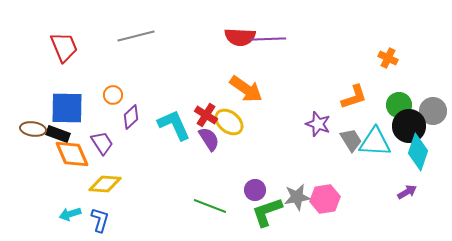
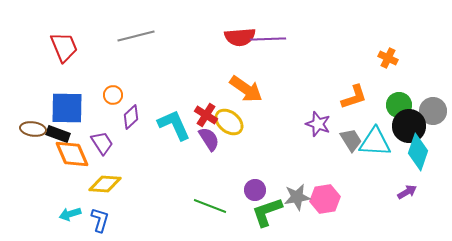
red semicircle: rotated 8 degrees counterclockwise
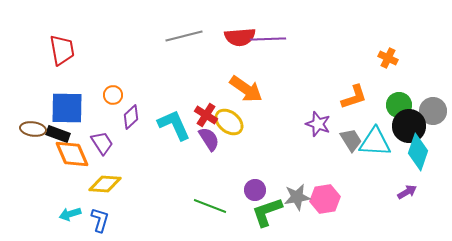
gray line: moved 48 px right
red trapezoid: moved 2 px left, 3 px down; rotated 12 degrees clockwise
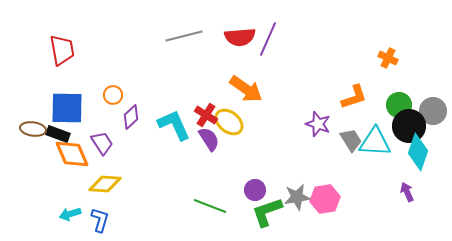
purple line: rotated 64 degrees counterclockwise
purple arrow: rotated 84 degrees counterclockwise
